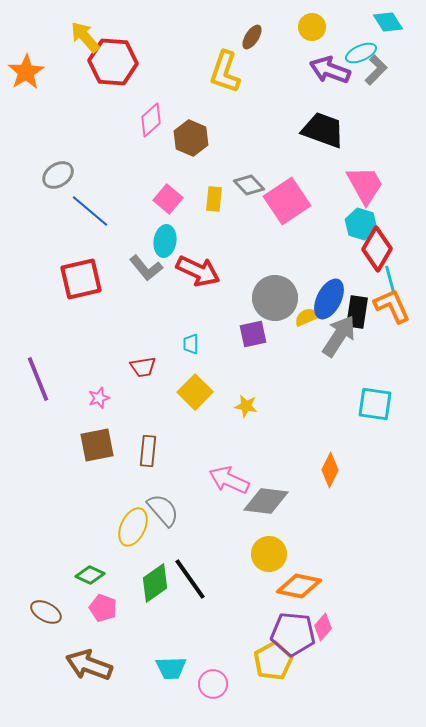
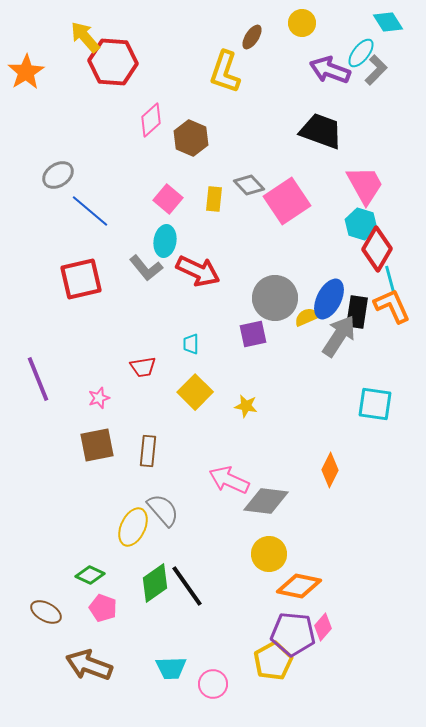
yellow circle at (312, 27): moved 10 px left, 4 px up
cyan ellipse at (361, 53): rotated 28 degrees counterclockwise
black trapezoid at (323, 130): moved 2 px left, 1 px down
black line at (190, 579): moved 3 px left, 7 px down
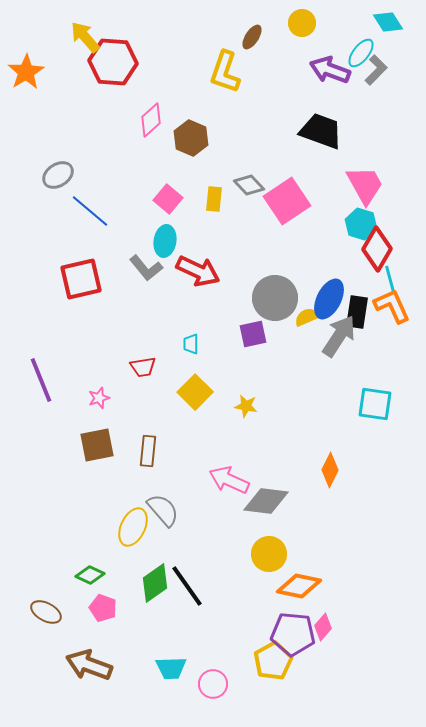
purple line at (38, 379): moved 3 px right, 1 px down
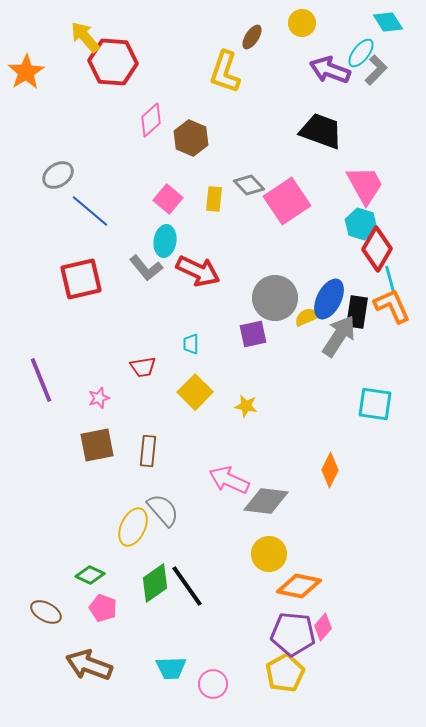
yellow pentagon at (273, 661): moved 12 px right, 12 px down
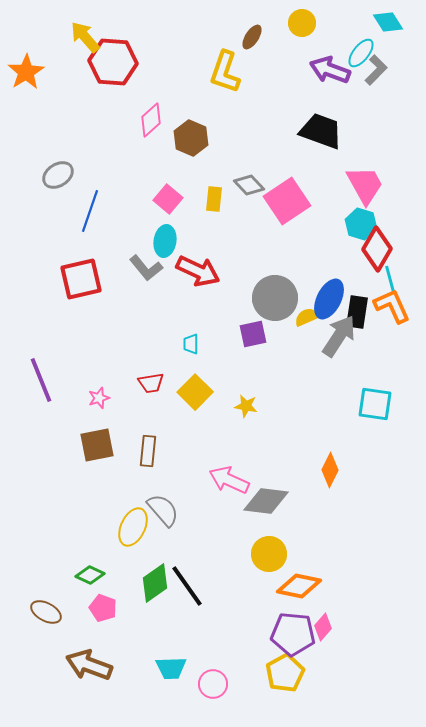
blue line at (90, 211): rotated 69 degrees clockwise
red trapezoid at (143, 367): moved 8 px right, 16 px down
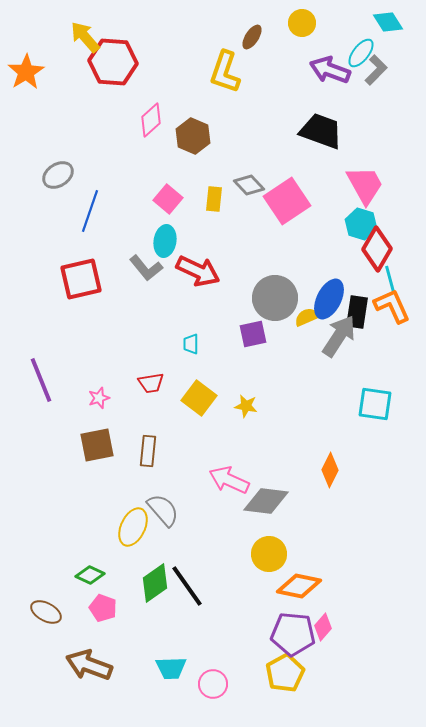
brown hexagon at (191, 138): moved 2 px right, 2 px up
yellow square at (195, 392): moved 4 px right, 6 px down; rotated 8 degrees counterclockwise
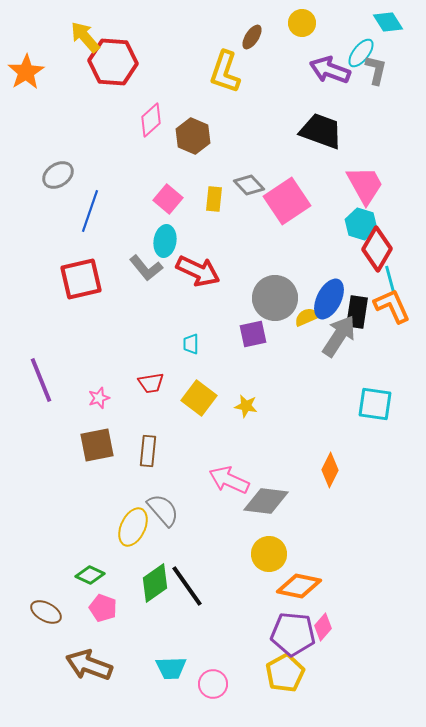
gray L-shape at (376, 70): rotated 32 degrees counterclockwise
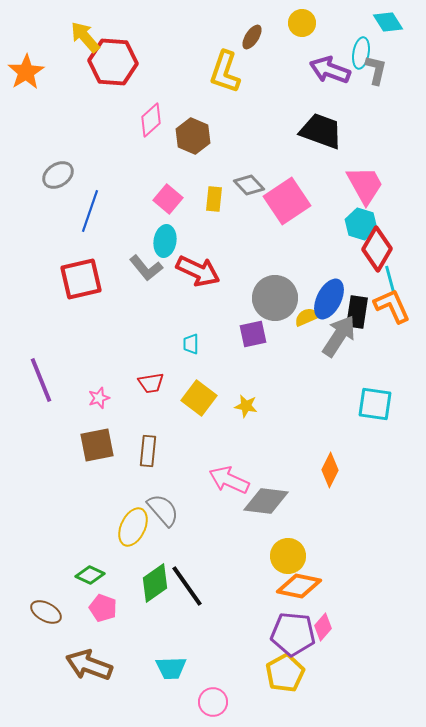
cyan ellipse at (361, 53): rotated 28 degrees counterclockwise
yellow circle at (269, 554): moved 19 px right, 2 px down
pink circle at (213, 684): moved 18 px down
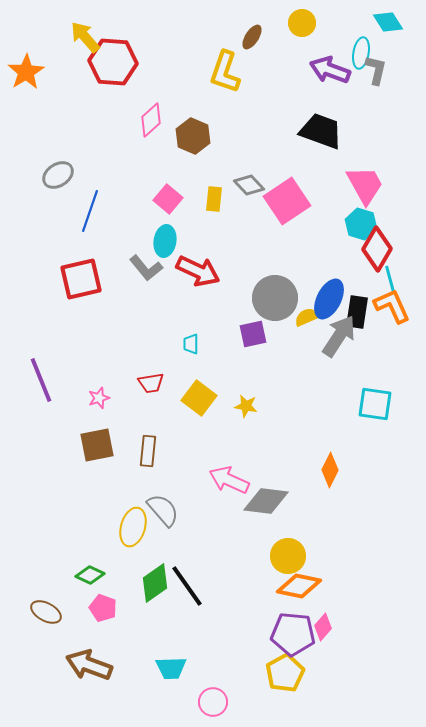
yellow ellipse at (133, 527): rotated 9 degrees counterclockwise
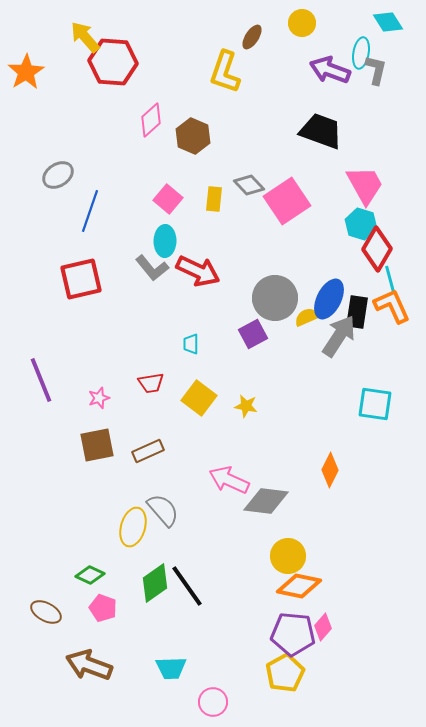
cyan ellipse at (165, 241): rotated 8 degrees counterclockwise
gray L-shape at (146, 268): moved 6 px right
purple square at (253, 334): rotated 16 degrees counterclockwise
brown rectangle at (148, 451): rotated 60 degrees clockwise
